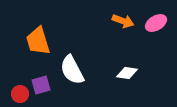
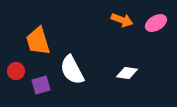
orange arrow: moved 1 px left, 1 px up
red circle: moved 4 px left, 23 px up
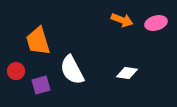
pink ellipse: rotated 15 degrees clockwise
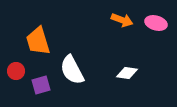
pink ellipse: rotated 30 degrees clockwise
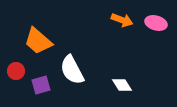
orange trapezoid: rotated 32 degrees counterclockwise
white diamond: moved 5 px left, 12 px down; rotated 50 degrees clockwise
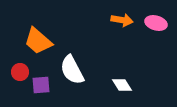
orange arrow: rotated 10 degrees counterclockwise
red circle: moved 4 px right, 1 px down
purple square: rotated 12 degrees clockwise
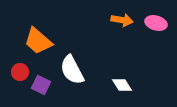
purple square: rotated 30 degrees clockwise
